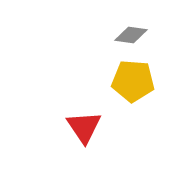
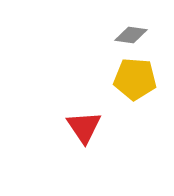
yellow pentagon: moved 2 px right, 2 px up
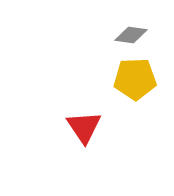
yellow pentagon: rotated 6 degrees counterclockwise
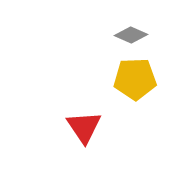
gray diamond: rotated 16 degrees clockwise
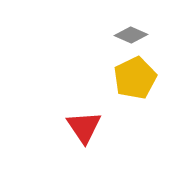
yellow pentagon: moved 1 px up; rotated 24 degrees counterclockwise
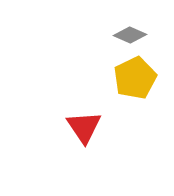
gray diamond: moved 1 px left
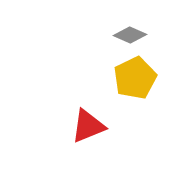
red triangle: moved 4 px right, 1 px up; rotated 42 degrees clockwise
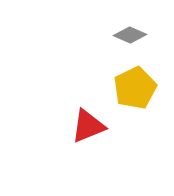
yellow pentagon: moved 10 px down
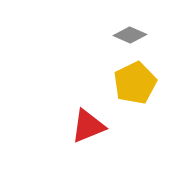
yellow pentagon: moved 5 px up
